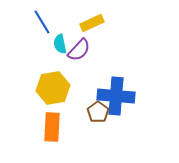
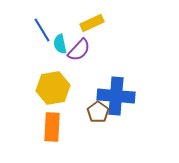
blue line: moved 8 px down
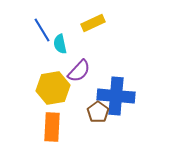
yellow rectangle: moved 1 px right
purple semicircle: moved 21 px down
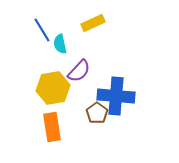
brown pentagon: moved 1 px left, 1 px down
orange rectangle: rotated 12 degrees counterclockwise
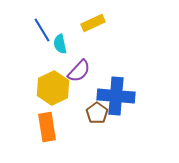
yellow hexagon: rotated 16 degrees counterclockwise
orange rectangle: moved 5 px left
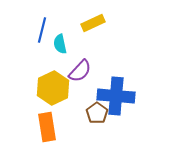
blue line: rotated 45 degrees clockwise
purple semicircle: moved 1 px right
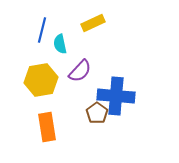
yellow hexagon: moved 12 px left, 8 px up; rotated 16 degrees clockwise
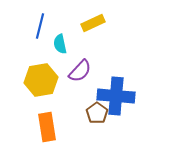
blue line: moved 2 px left, 4 px up
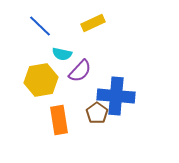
blue line: rotated 60 degrees counterclockwise
cyan semicircle: moved 2 px right, 10 px down; rotated 66 degrees counterclockwise
orange rectangle: moved 12 px right, 7 px up
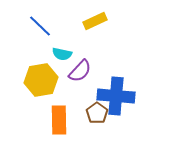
yellow rectangle: moved 2 px right, 2 px up
orange rectangle: rotated 8 degrees clockwise
